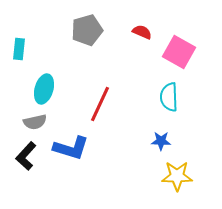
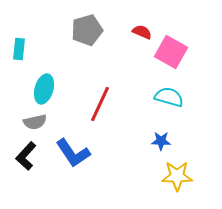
pink square: moved 8 px left
cyan semicircle: rotated 108 degrees clockwise
blue L-shape: moved 2 px right, 5 px down; rotated 39 degrees clockwise
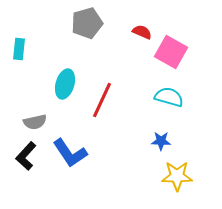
gray pentagon: moved 7 px up
cyan ellipse: moved 21 px right, 5 px up
red line: moved 2 px right, 4 px up
blue L-shape: moved 3 px left
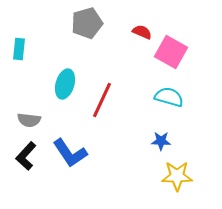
gray semicircle: moved 6 px left, 2 px up; rotated 20 degrees clockwise
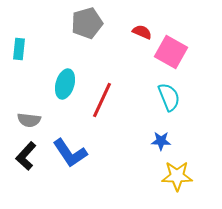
cyan semicircle: rotated 52 degrees clockwise
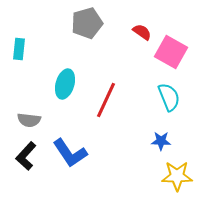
red semicircle: rotated 12 degrees clockwise
red line: moved 4 px right
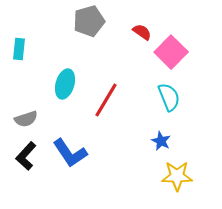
gray pentagon: moved 2 px right, 2 px up
pink square: rotated 16 degrees clockwise
red line: rotated 6 degrees clockwise
gray semicircle: moved 3 px left, 1 px up; rotated 25 degrees counterclockwise
blue star: rotated 24 degrees clockwise
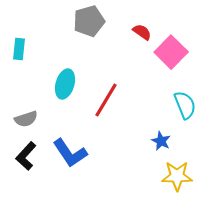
cyan semicircle: moved 16 px right, 8 px down
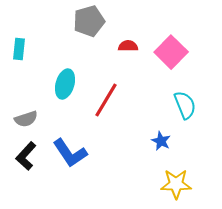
red semicircle: moved 14 px left, 14 px down; rotated 36 degrees counterclockwise
yellow star: moved 1 px left, 8 px down
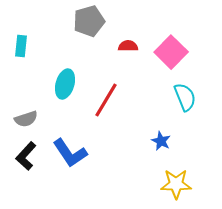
cyan rectangle: moved 2 px right, 3 px up
cyan semicircle: moved 8 px up
